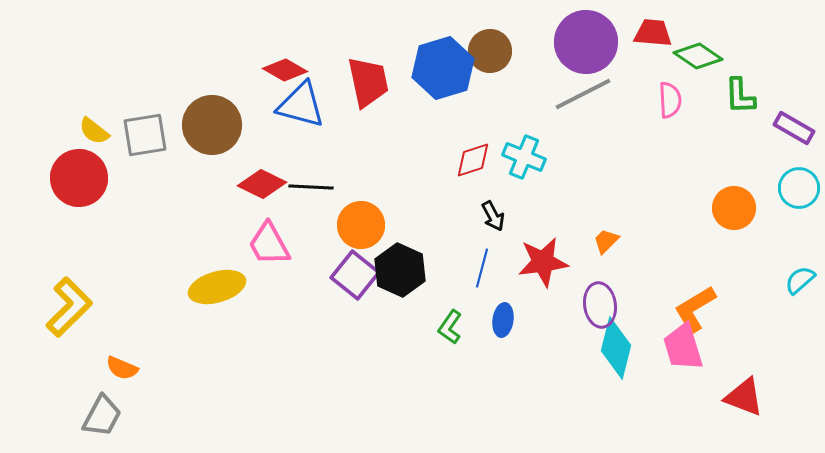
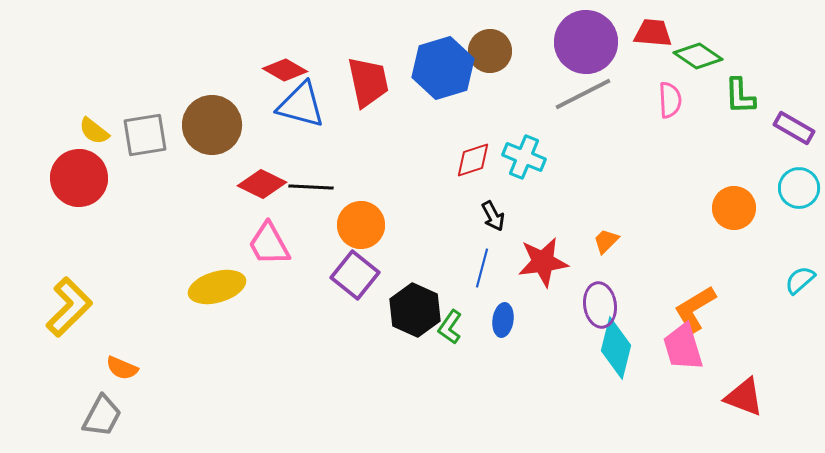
black hexagon at (400, 270): moved 15 px right, 40 px down
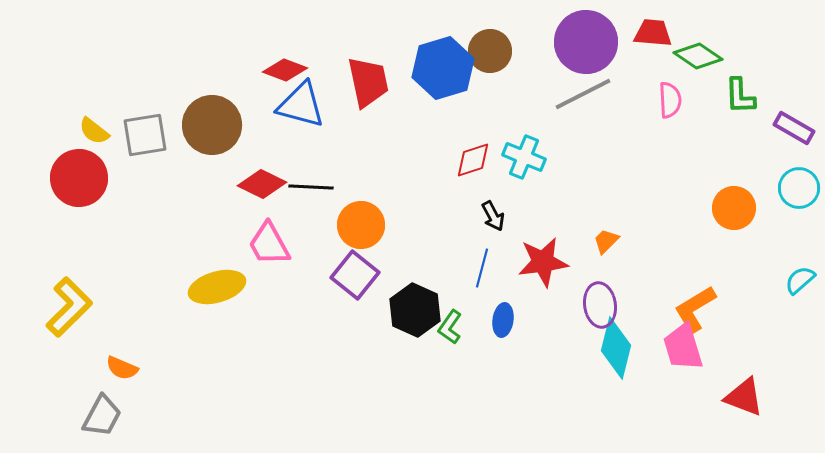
red diamond at (285, 70): rotated 9 degrees counterclockwise
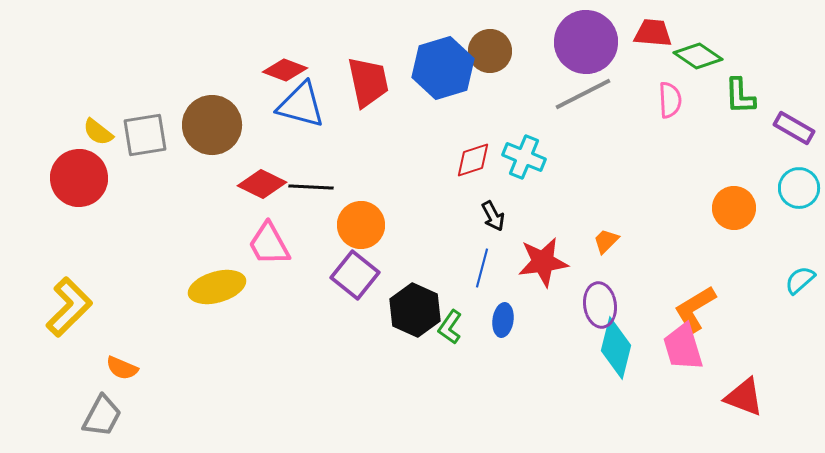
yellow semicircle at (94, 131): moved 4 px right, 1 px down
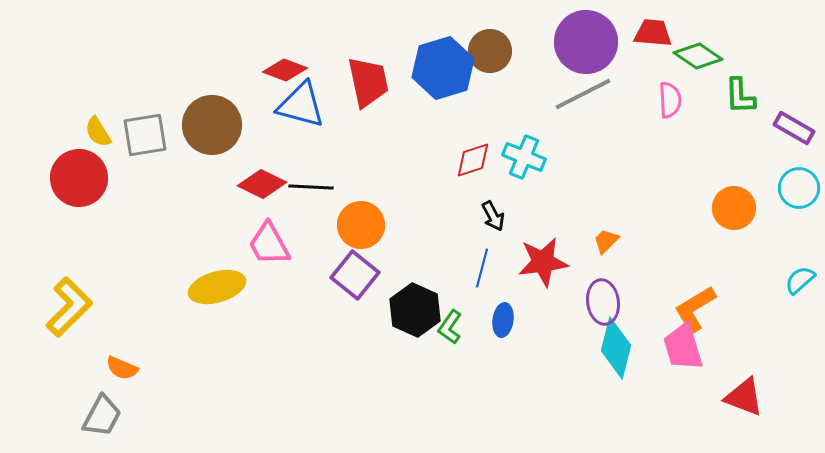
yellow semicircle at (98, 132): rotated 20 degrees clockwise
purple ellipse at (600, 305): moved 3 px right, 3 px up
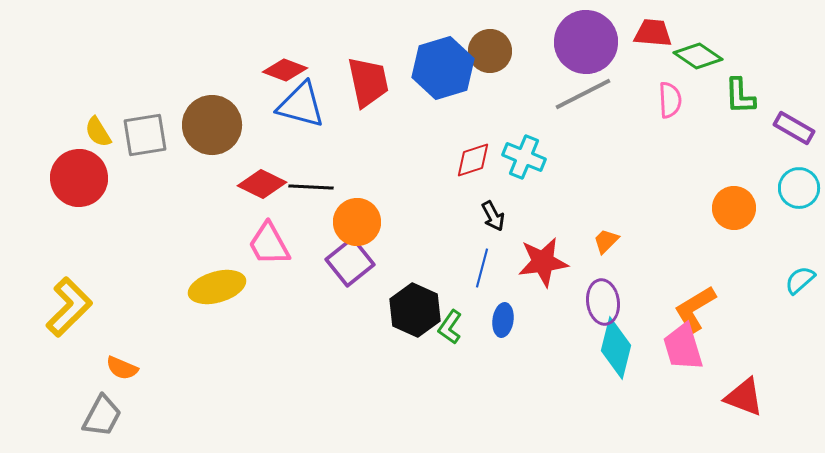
orange circle at (361, 225): moved 4 px left, 3 px up
purple square at (355, 275): moved 5 px left, 13 px up; rotated 12 degrees clockwise
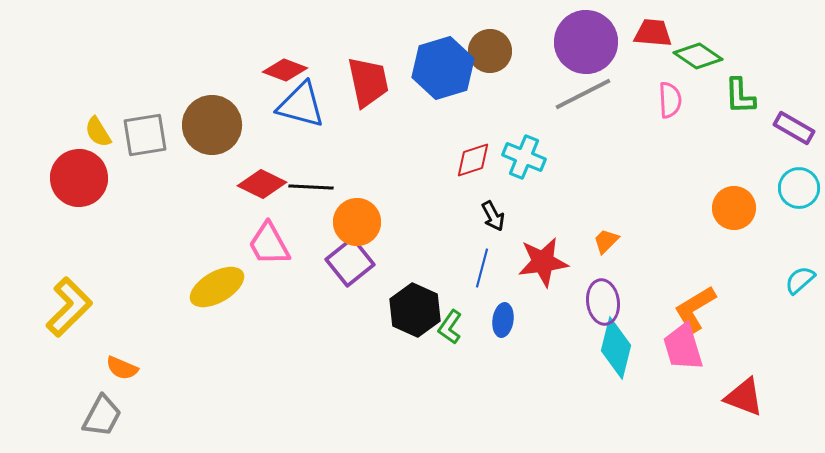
yellow ellipse at (217, 287): rotated 14 degrees counterclockwise
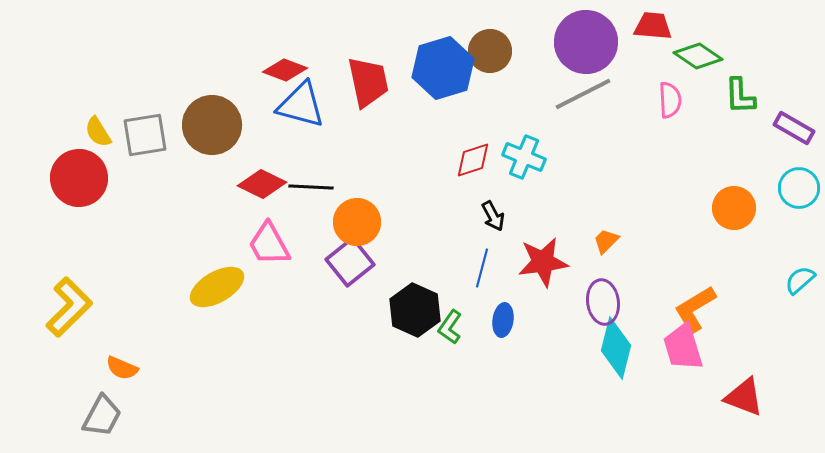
red trapezoid at (653, 33): moved 7 px up
